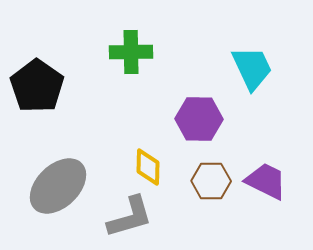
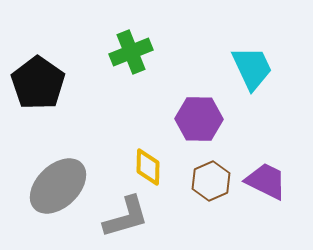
green cross: rotated 21 degrees counterclockwise
black pentagon: moved 1 px right, 3 px up
brown hexagon: rotated 24 degrees counterclockwise
gray L-shape: moved 4 px left
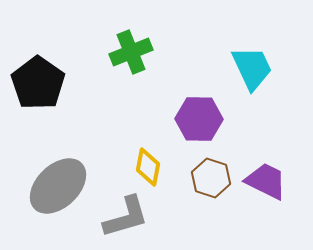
yellow diamond: rotated 9 degrees clockwise
brown hexagon: moved 3 px up; rotated 18 degrees counterclockwise
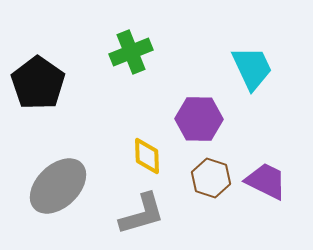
yellow diamond: moved 1 px left, 11 px up; rotated 12 degrees counterclockwise
gray L-shape: moved 16 px right, 3 px up
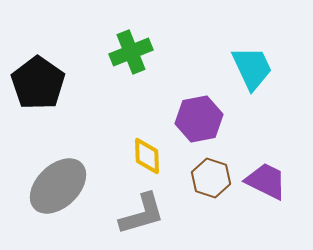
purple hexagon: rotated 12 degrees counterclockwise
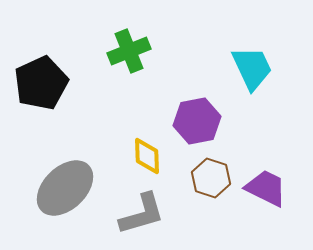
green cross: moved 2 px left, 1 px up
black pentagon: moved 3 px right; rotated 12 degrees clockwise
purple hexagon: moved 2 px left, 2 px down
purple trapezoid: moved 7 px down
gray ellipse: moved 7 px right, 2 px down
